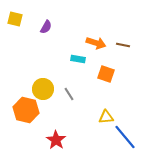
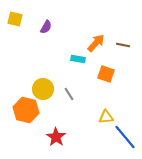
orange arrow: rotated 66 degrees counterclockwise
red star: moved 3 px up
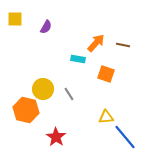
yellow square: rotated 14 degrees counterclockwise
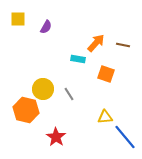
yellow square: moved 3 px right
yellow triangle: moved 1 px left
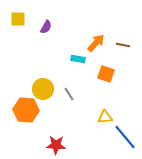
orange hexagon: rotated 10 degrees counterclockwise
red star: moved 8 px down; rotated 30 degrees counterclockwise
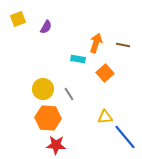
yellow square: rotated 21 degrees counterclockwise
orange arrow: rotated 24 degrees counterclockwise
orange square: moved 1 px left, 1 px up; rotated 30 degrees clockwise
orange hexagon: moved 22 px right, 8 px down
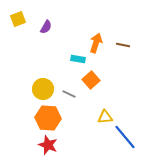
orange square: moved 14 px left, 7 px down
gray line: rotated 32 degrees counterclockwise
red star: moved 8 px left; rotated 18 degrees clockwise
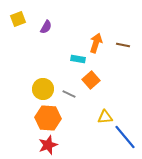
red star: rotated 30 degrees clockwise
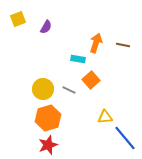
gray line: moved 4 px up
orange hexagon: rotated 20 degrees counterclockwise
blue line: moved 1 px down
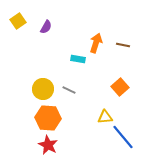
yellow square: moved 2 px down; rotated 14 degrees counterclockwise
orange square: moved 29 px right, 7 px down
orange hexagon: rotated 20 degrees clockwise
blue line: moved 2 px left, 1 px up
red star: rotated 24 degrees counterclockwise
